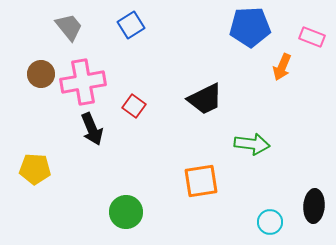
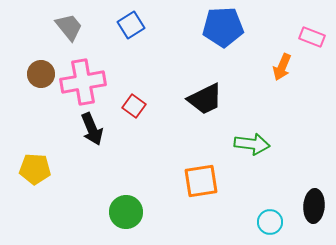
blue pentagon: moved 27 px left
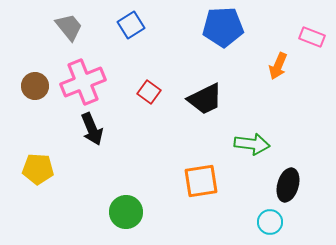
orange arrow: moved 4 px left, 1 px up
brown circle: moved 6 px left, 12 px down
pink cross: rotated 12 degrees counterclockwise
red square: moved 15 px right, 14 px up
yellow pentagon: moved 3 px right
black ellipse: moved 26 px left, 21 px up; rotated 12 degrees clockwise
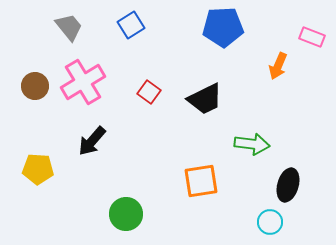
pink cross: rotated 9 degrees counterclockwise
black arrow: moved 12 px down; rotated 64 degrees clockwise
green circle: moved 2 px down
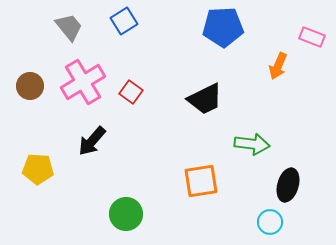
blue square: moved 7 px left, 4 px up
brown circle: moved 5 px left
red square: moved 18 px left
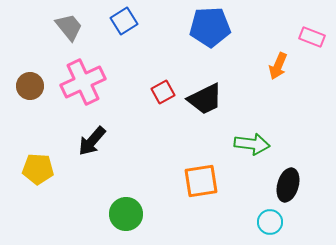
blue pentagon: moved 13 px left
pink cross: rotated 6 degrees clockwise
red square: moved 32 px right; rotated 25 degrees clockwise
